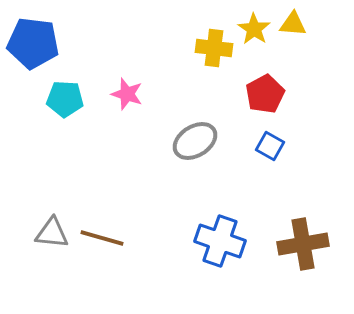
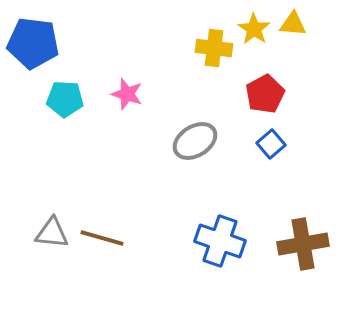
blue square: moved 1 px right, 2 px up; rotated 20 degrees clockwise
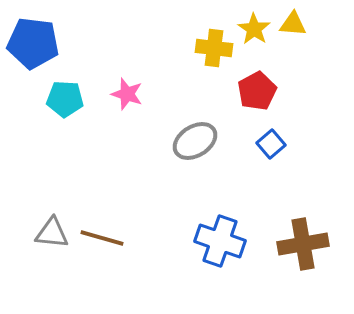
red pentagon: moved 8 px left, 3 px up
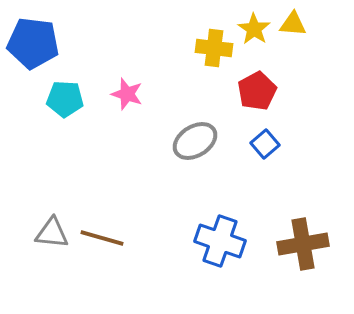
blue square: moved 6 px left
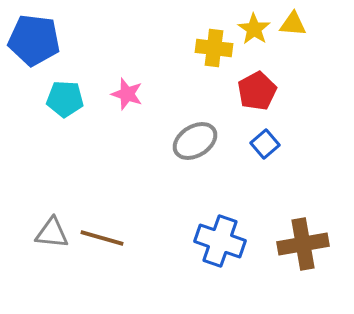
blue pentagon: moved 1 px right, 3 px up
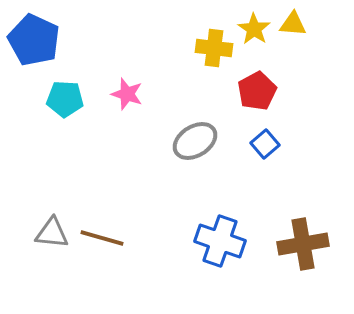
blue pentagon: rotated 18 degrees clockwise
